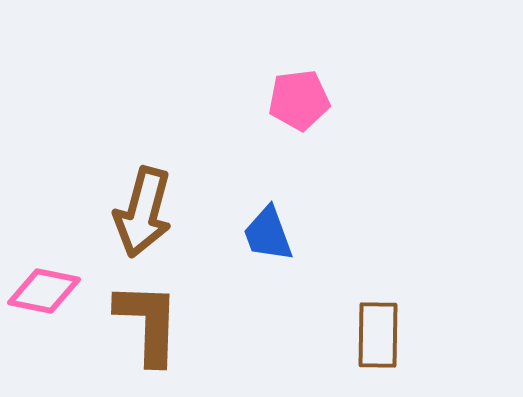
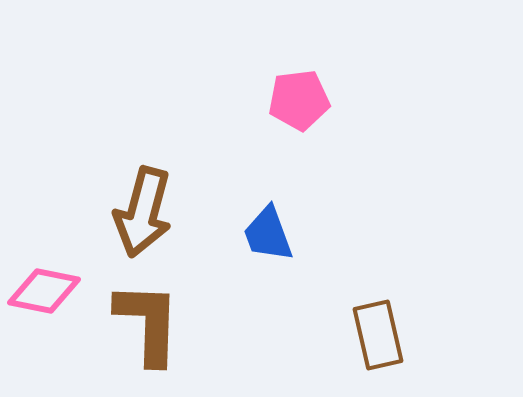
brown rectangle: rotated 14 degrees counterclockwise
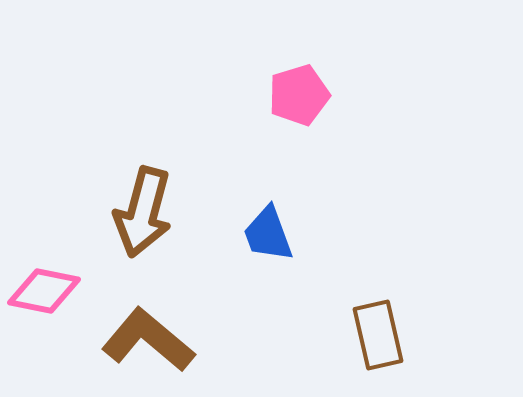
pink pentagon: moved 5 px up; rotated 10 degrees counterclockwise
brown L-shape: moved 17 px down; rotated 52 degrees counterclockwise
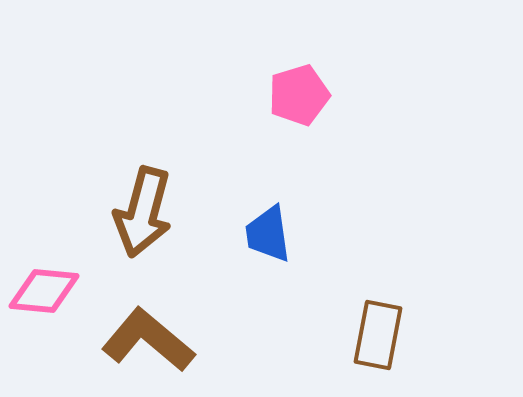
blue trapezoid: rotated 12 degrees clockwise
pink diamond: rotated 6 degrees counterclockwise
brown rectangle: rotated 24 degrees clockwise
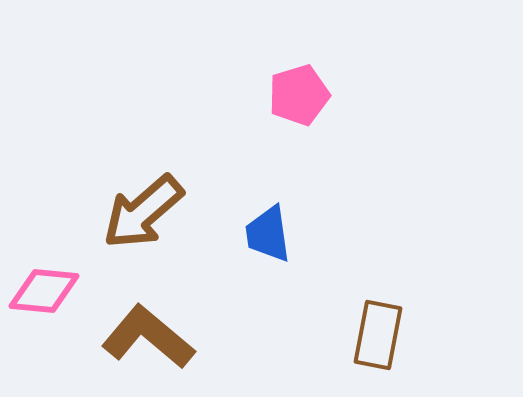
brown arrow: rotated 34 degrees clockwise
brown L-shape: moved 3 px up
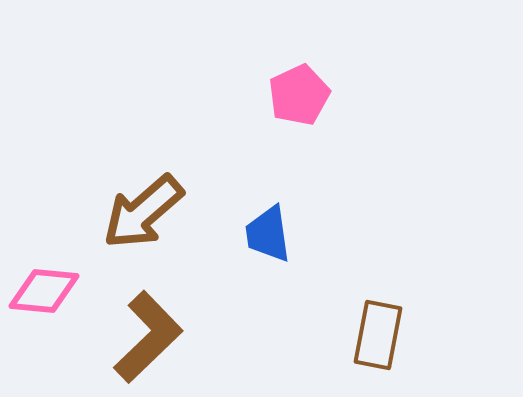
pink pentagon: rotated 8 degrees counterclockwise
brown L-shape: rotated 96 degrees clockwise
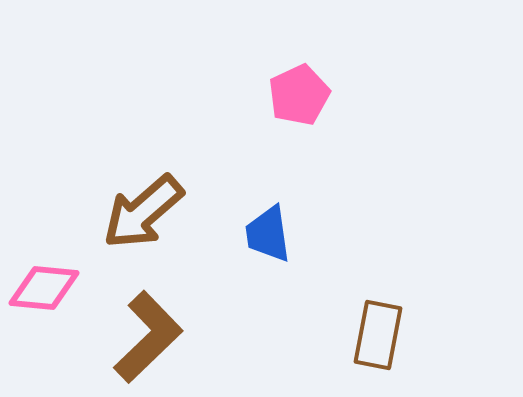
pink diamond: moved 3 px up
